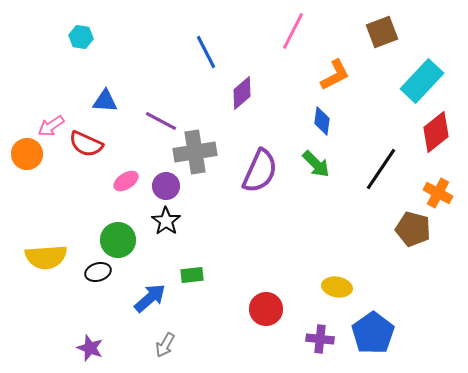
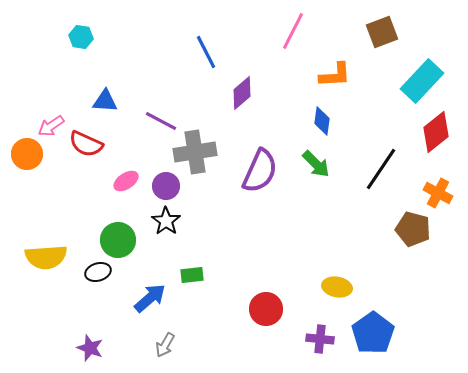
orange L-shape: rotated 24 degrees clockwise
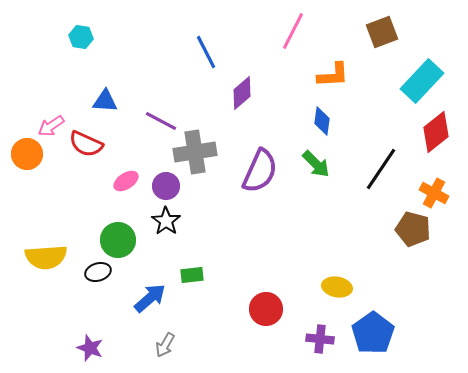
orange L-shape: moved 2 px left
orange cross: moved 4 px left
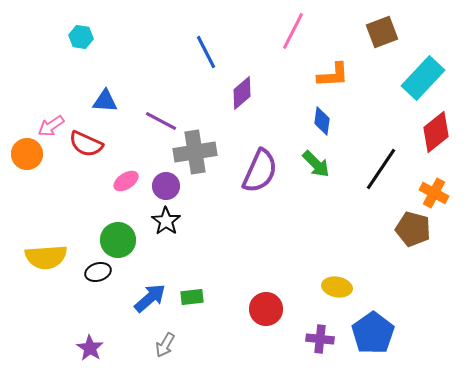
cyan rectangle: moved 1 px right, 3 px up
green rectangle: moved 22 px down
purple star: rotated 12 degrees clockwise
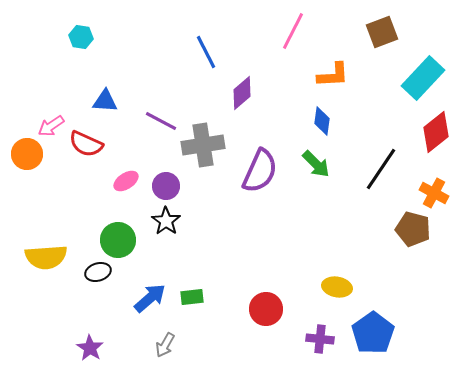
gray cross: moved 8 px right, 7 px up
